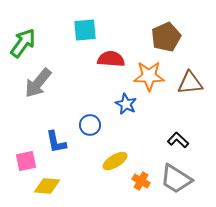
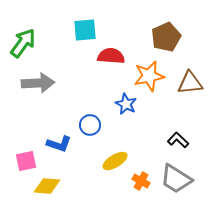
red semicircle: moved 3 px up
orange star: rotated 12 degrees counterclockwise
gray arrow: rotated 132 degrees counterclockwise
blue L-shape: moved 3 px right, 2 px down; rotated 60 degrees counterclockwise
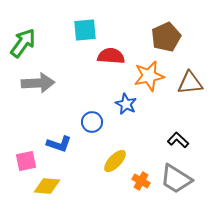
blue circle: moved 2 px right, 3 px up
yellow ellipse: rotated 15 degrees counterclockwise
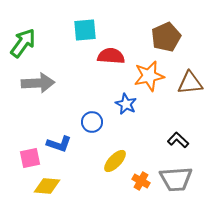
pink square: moved 4 px right, 3 px up
gray trapezoid: rotated 36 degrees counterclockwise
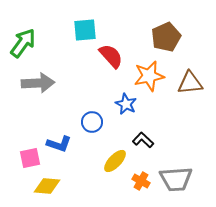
red semicircle: rotated 44 degrees clockwise
black L-shape: moved 35 px left
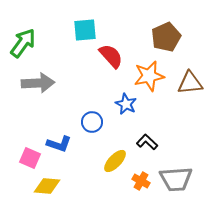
black L-shape: moved 4 px right, 2 px down
pink square: rotated 35 degrees clockwise
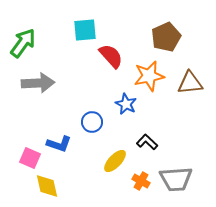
yellow diamond: rotated 72 degrees clockwise
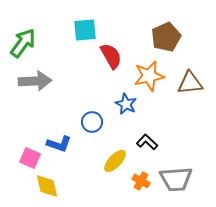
red semicircle: rotated 12 degrees clockwise
gray arrow: moved 3 px left, 2 px up
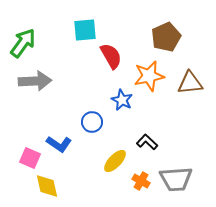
blue star: moved 4 px left, 4 px up
blue L-shape: rotated 15 degrees clockwise
